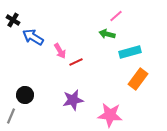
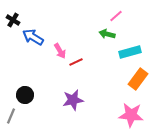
pink star: moved 21 px right
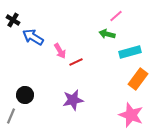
pink star: rotated 15 degrees clockwise
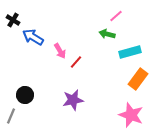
red line: rotated 24 degrees counterclockwise
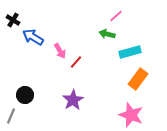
purple star: rotated 20 degrees counterclockwise
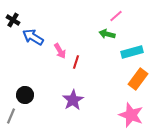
cyan rectangle: moved 2 px right
red line: rotated 24 degrees counterclockwise
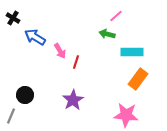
black cross: moved 2 px up
blue arrow: moved 2 px right
cyan rectangle: rotated 15 degrees clockwise
pink star: moved 5 px left; rotated 15 degrees counterclockwise
